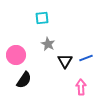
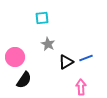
pink circle: moved 1 px left, 2 px down
black triangle: moved 1 px right, 1 px down; rotated 28 degrees clockwise
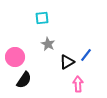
blue line: moved 3 px up; rotated 32 degrees counterclockwise
black triangle: moved 1 px right
pink arrow: moved 3 px left, 3 px up
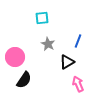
blue line: moved 8 px left, 14 px up; rotated 16 degrees counterclockwise
pink arrow: rotated 21 degrees counterclockwise
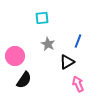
pink circle: moved 1 px up
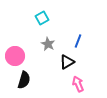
cyan square: rotated 24 degrees counterclockwise
black semicircle: rotated 18 degrees counterclockwise
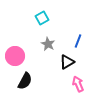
black semicircle: moved 1 px right, 1 px down; rotated 12 degrees clockwise
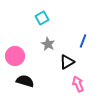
blue line: moved 5 px right
black semicircle: rotated 102 degrees counterclockwise
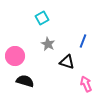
black triangle: rotated 49 degrees clockwise
pink arrow: moved 8 px right
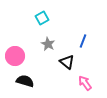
black triangle: rotated 21 degrees clockwise
pink arrow: moved 1 px left, 1 px up; rotated 14 degrees counterclockwise
